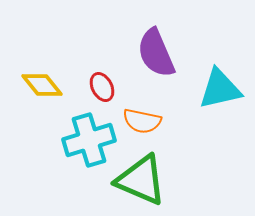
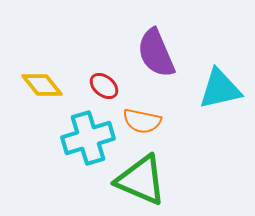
red ellipse: moved 2 px right, 1 px up; rotated 24 degrees counterclockwise
cyan cross: moved 1 px left, 2 px up
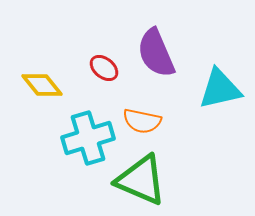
red ellipse: moved 18 px up
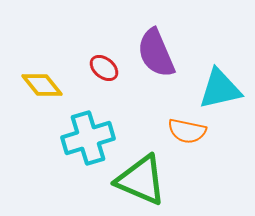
orange semicircle: moved 45 px right, 10 px down
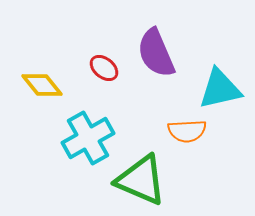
orange semicircle: rotated 15 degrees counterclockwise
cyan cross: rotated 12 degrees counterclockwise
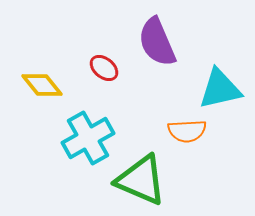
purple semicircle: moved 1 px right, 11 px up
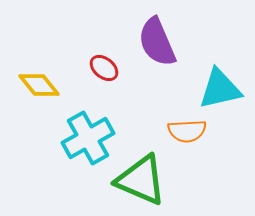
yellow diamond: moved 3 px left
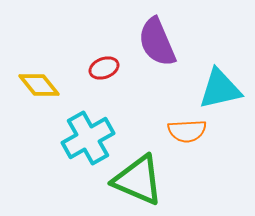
red ellipse: rotated 60 degrees counterclockwise
green triangle: moved 3 px left
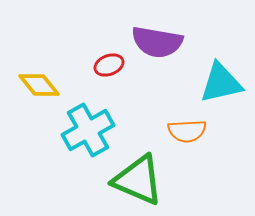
purple semicircle: rotated 57 degrees counterclockwise
red ellipse: moved 5 px right, 3 px up
cyan triangle: moved 1 px right, 6 px up
cyan cross: moved 8 px up
